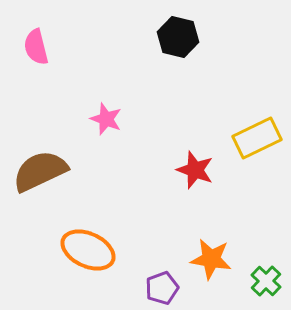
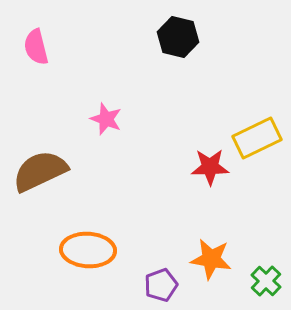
red star: moved 15 px right, 3 px up; rotated 21 degrees counterclockwise
orange ellipse: rotated 22 degrees counterclockwise
purple pentagon: moved 1 px left, 3 px up
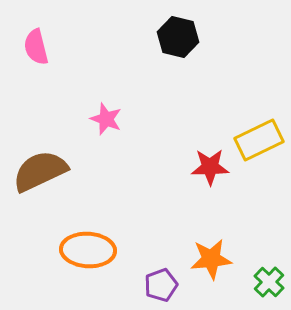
yellow rectangle: moved 2 px right, 2 px down
orange star: rotated 15 degrees counterclockwise
green cross: moved 3 px right, 1 px down
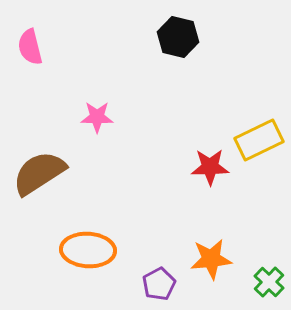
pink semicircle: moved 6 px left
pink star: moved 9 px left, 2 px up; rotated 20 degrees counterclockwise
brown semicircle: moved 1 px left, 2 px down; rotated 8 degrees counterclockwise
purple pentagon: moved 2 px left, 1 px up; rotated 8 degrees counterclockwise
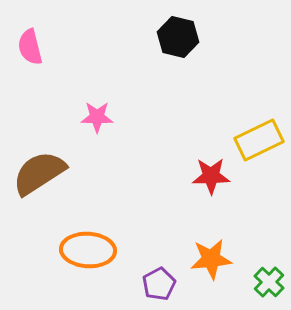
red star: moved 1 px right, 9 px down
